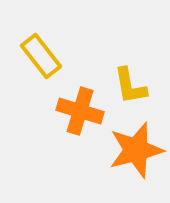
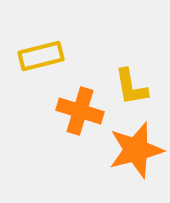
yellow rectangle: rotated 66 degrees counterclockwise
yellow L-shape: moved 1 px right, 1 px down
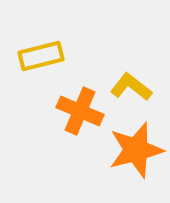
yellow L-shape: rotated 138 degrees clockwise
orange cross: rotated 6 degrees clockwise
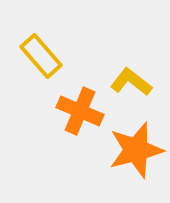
yellow rectangle: rotated 63 degrees clockwise
yellow L-shape: moved 5 px up
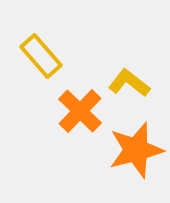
yellow L-shape: moved 2 px left, 1 px down
orange cross: rotated 21 degrees clockwise
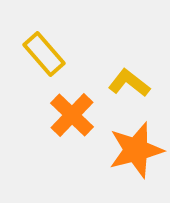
yellow rectangle: moved 3 px right, 2 px up
orange cross: moved 8 px left, 4 px down
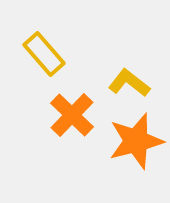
orange star: moved 9 px up
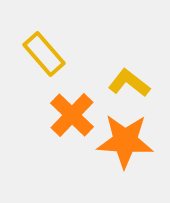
orange star: moved 11 px left; rotated 18 degrees clockwise
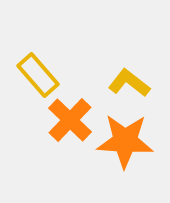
yellow rectangle: moved 6 px left, 21 px down
orange cross: moved 2 px left, 5 px down
